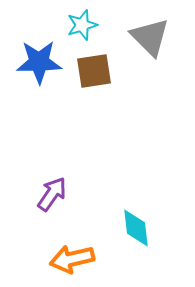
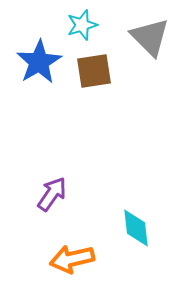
blue star: rotated 30 degrees counterclockwise
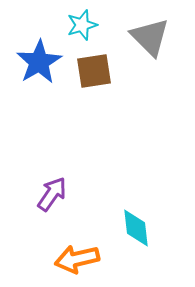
orange arrow: moved 5 px right
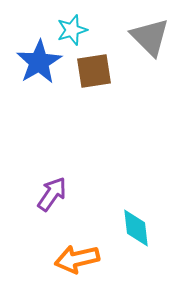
cyan star: moved 10 px left, 5 px down
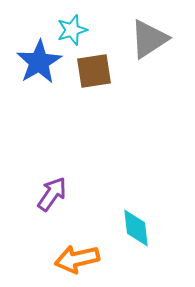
gray triangle: moved 1 px left, 2 px down; rotated 42 degrees clockwise
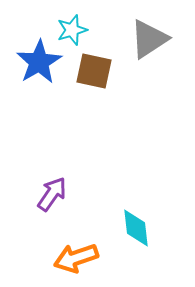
brown square: rotated 21 degrees clockwise
orange arrow: moved 1 px left, 1 px up; rotated 6 degrees counterclockwise
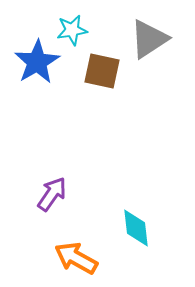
cyan star: rotated 8 degrees clockwise
blue star: moved 2 px left
brown square: moved 8 px right
orange arrow: rotated 48 degrees clockwise
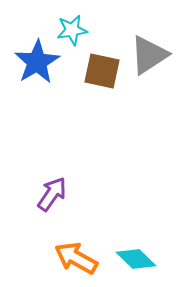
gray triangle: moved 16 px down
cyan diamond: moved 31 px down; rotated 39 degrees counterclockwise
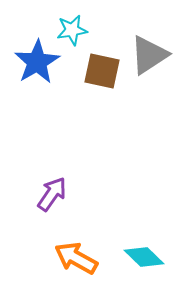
cyan diamond: moved 8 px right, 2 px up
